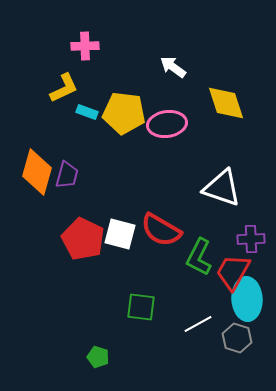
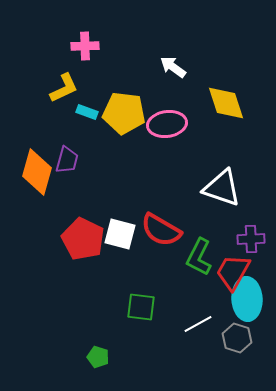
purple trapezoid: moved 15 px up
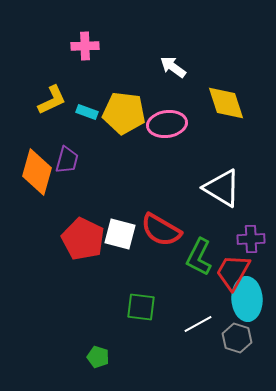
yellow L-shape: moved 12 px left, 12 px down
white triangle: rotated 12 degrees clockwise
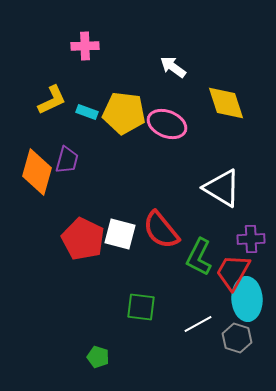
pink ellipse: rotated 30 degrees clockwise
red semicircle: rotated 21 degrees clockwise
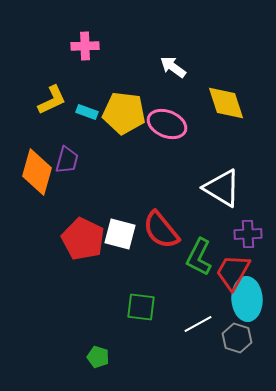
purple cross: moved 3 px left, 5 px up
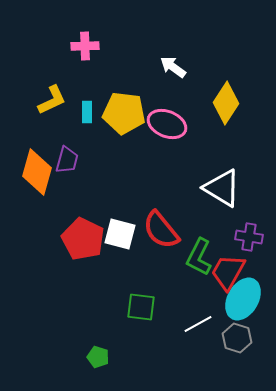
yellow diamond: rotated 51 degrees clockwise
cyan rectangle: rotated 70 degrees clockwise
purple cross: moved 1 px right, 3 px down; rotated 12 degrees clockwise
red trapezoid: moved 5 px left
cyan ellipse: moved 4 px left; rotated 33 degrees clockwise
